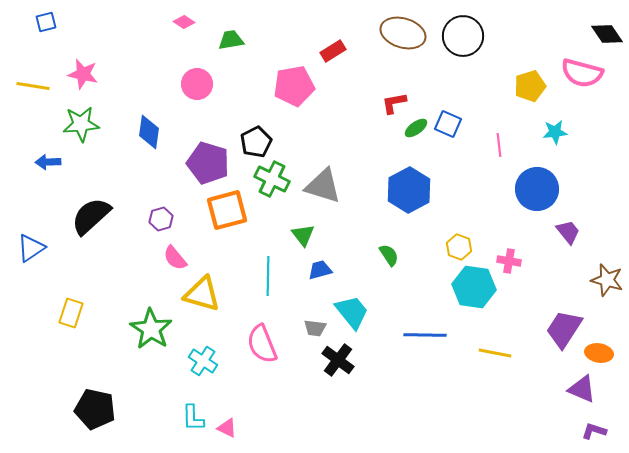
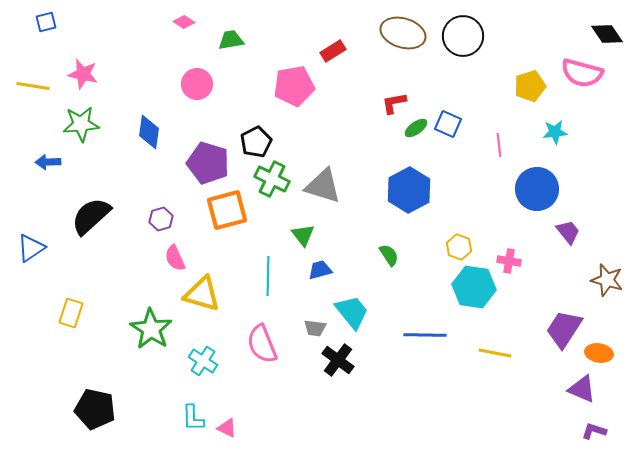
pink semicircle at (175, 258): rotated 16 degrees clockwise
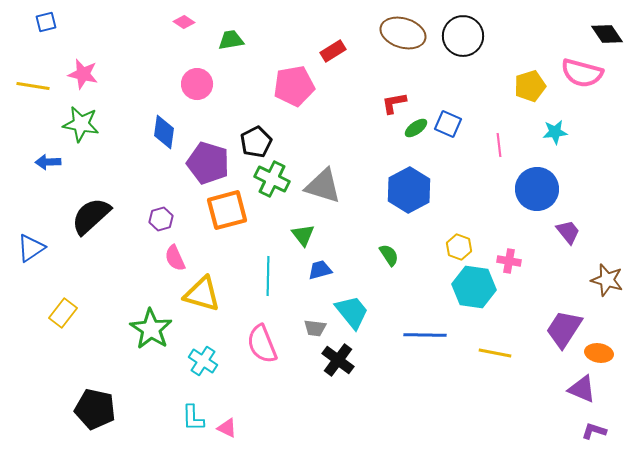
green star at (81, 124): rotated 15 degrees clockwise
blue diamond at (149, 132): moved 15 px right
yellow rectangle at (71, 313): moved 8 px left; rotated 20 degrees clockwise
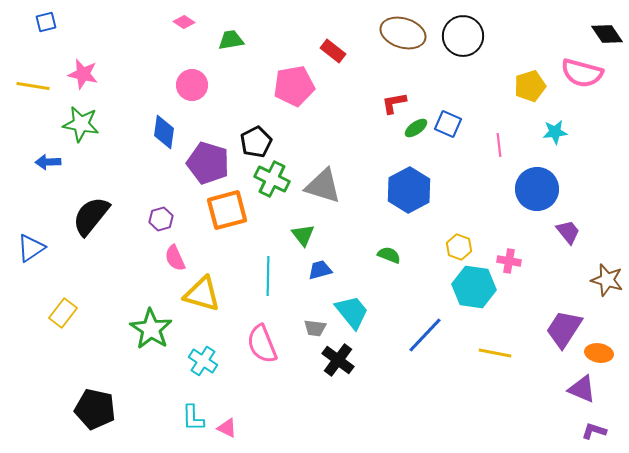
red rectangle at (333, 51): rotated 70 degrees clockwise
pink circle at (197, 84): moved 5 px left, 1 px down
black semicircle at (91, 216): rotated 9 degrees counterclockwise
green semicircle at (389, 255): rotated 35 degrees counterclockwise
blue line at (425, 335): rotated 48 degrees counterclockwise
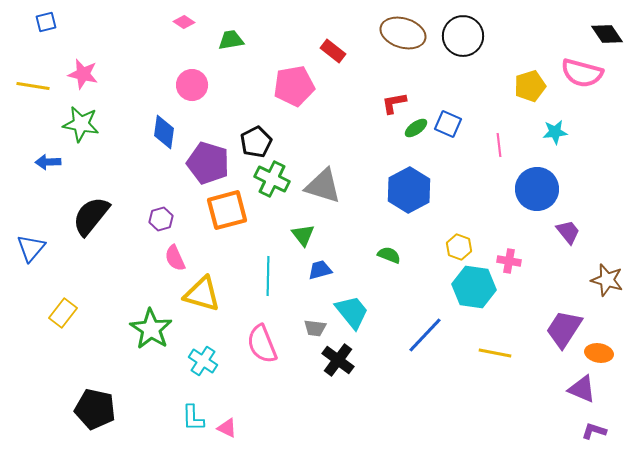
blue triangle at (31, 248): rotated 16 degrees counterclockwise
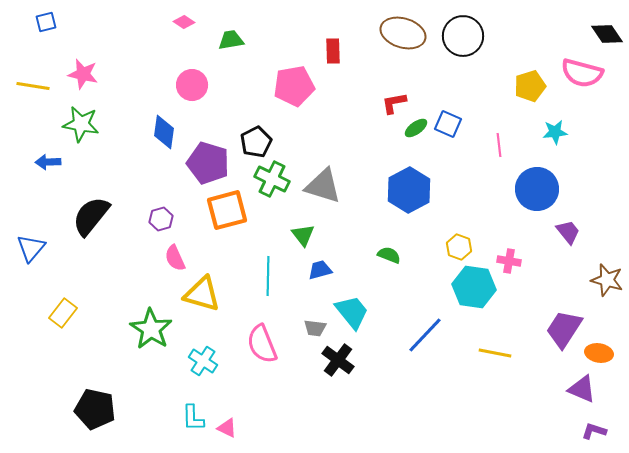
red rectangle at (333, 51): rotated 50 degrees clockwise
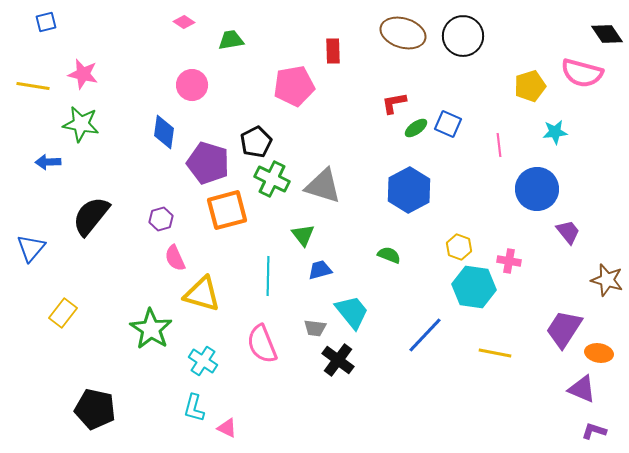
cyan L-shape at (193, 418): moved 1 px right, 10 px up; rotated 16 degrees clockwise
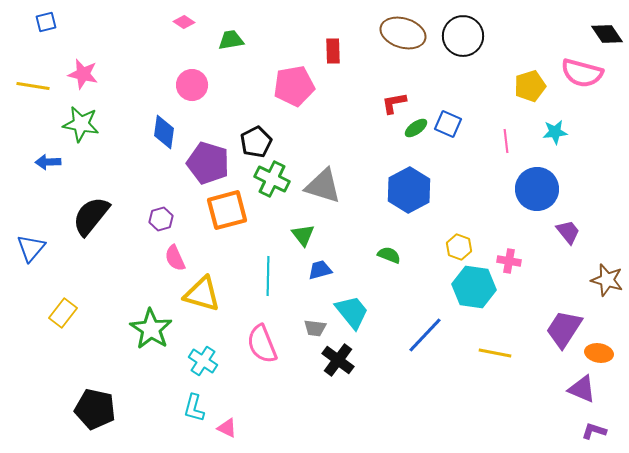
pink line at (499, 145): moved 7 px right, 4 px up
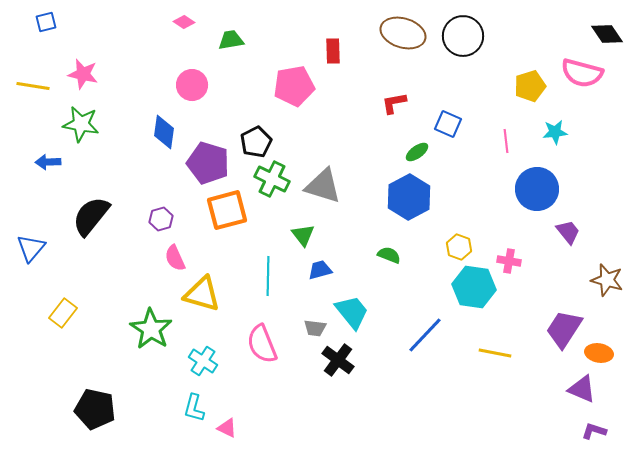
green ellipse at (416, 128): moved 1 px right, 24 px down
blue hexagon at (409, 190): moved 7 px down
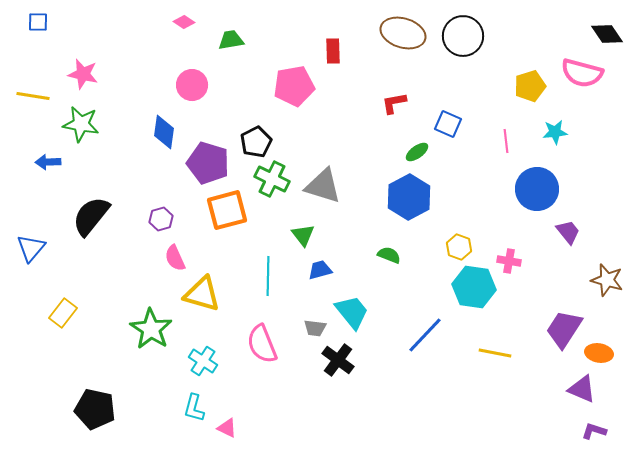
blue square at (46, 22): moved 8 px left; rotated 15 degrees clockwise
yellow line at (33, 86): moved 10 px down
